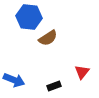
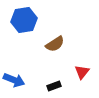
blue hexagon: moved 5 px left, 3 px down; rotated 15 degrees counterclockwise
brown semicircle: moved 7 px right, 6 px down
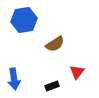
red triangle: moved 5 px left
blue arrow: moved 1 px up; rotated 60 degrees clockwise
black rectangle: moved 2 px left
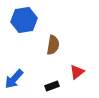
brown semicircle: moved 2 px left, 1 px down; rotated 48 degrees counterclockwise
red triangle: rotated 14 degrees clockwise
blue arrow: rotated 50 degrees clockwise
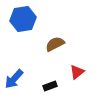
blue hexagon: moved 1 px left, 1 px up
brown semicircle: moved 2 px right, 1 px up; rotated 126 degrees counterclockwise
black rectangle: moved 2 px left
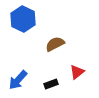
blue hexagon: rotated 25 degrees counterclockwise
blue arrow: moved 4 px right, 1 px down
black rectangle: moved 1 px right, 2 px up
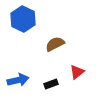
blue arrow: rotated 145 degrees counterclockwise
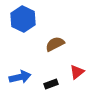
blue arrow: moved 2 px right, 3 px up
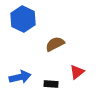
black rectangle: rotated 24 degrees clockwise
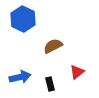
brown semicircle: moved 2 px left, 2 px down
black rectangle: moved 1 px left; rotated 72 degrees clockwise
